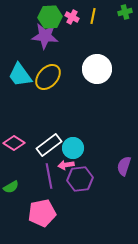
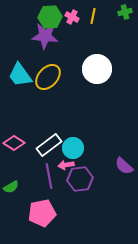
purple semicircle: rotated 66 degrees counterclockwise
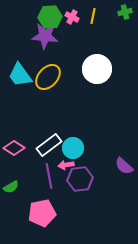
pink diamond: moved 5 px down
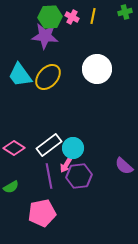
pink arrow: rotated 49 degrees counterclockwise
purple hexagon: moved 1 px left, 3 px up
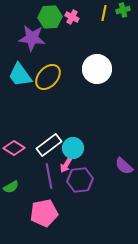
green cross: moved 2 px left, 2 px up
yellow line: moved 11 px right, 3 px up
purple star: moved 13 px left, 2 px down
purple hexagon: moved 1 px right, 4 px down
pink pentagon: moved 2 px right
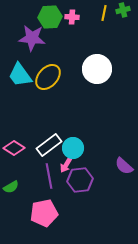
pink cross: rotated 24 degrees counterclockwise
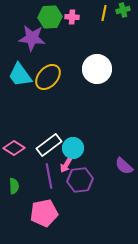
green semicircle: moved 3 px right, 1 px up; rotated 63 degrees counterclockwise
